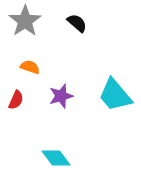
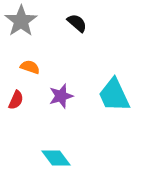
gray star: moved 4 px left
cyan trapezoid: moved 1 px left; rotated 15 degrees clockwise
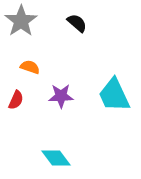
purple star: rotated 15 degrees clockwise
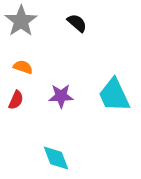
orange semicircle: moved 7 px left
cyan diamond: rotated 16 degrees clockwise
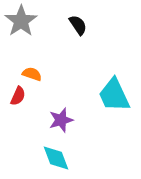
black semicircle: moved 1 px right, 2 px down; rotated 15 degrees clockwise
orange semicircle: moved 9 px right, 7 px down
purple star: moved 24 px down; rotated 15 degrees counterclockwise
red semicircle: moved 2 px right, 4 px up
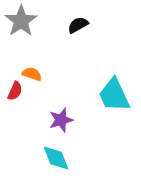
black semicircle: rotated 85 degrees counterclockwise
red semicircle: moved 3 px left, 5 px up
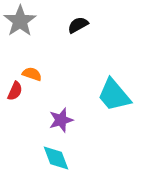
gray star: moved 1 px left
cyan trapezoid: rotated 15 degrees counterclockwise
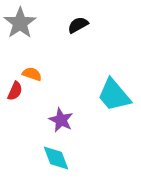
gray star: moved 2 px down
purple star: rotated 30 degrees counterclockwise
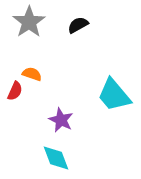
gray star: moved 9 px right, 1 px up
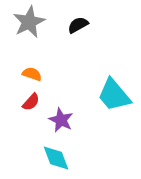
gray star: rotated 8 degrees clockwise
red semicircle: moved 16 px right, 11 px down; rotated 18 degrees clockwise
